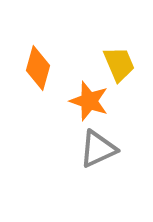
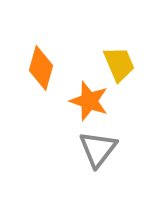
orange diamond: moved 3 px right
gray triangle: rotated 27 degrees counterclockwise
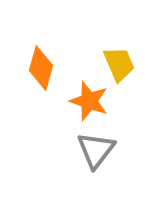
gray triangle: moved 2 px left, 1 px down
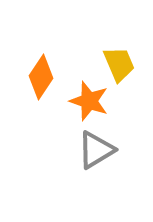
orange diamond: moved 9 px down; rotated 18 degrees clockwise
gray triangle: rotated 21 degrees clockwise
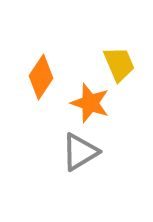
orange star: moved 1 px right, 2 px down
gray triangle: moved 16 px left, 2 px down
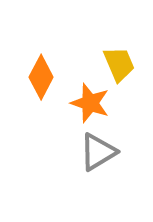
orange diamond: rotated 6 degrees counterclockwise
gray triangle: moved 18 px right
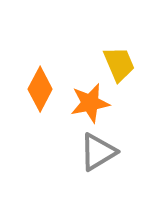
orange diamond: moved 1 px left, 12 px down
orange star: rotated 30 degrees counterclockwise
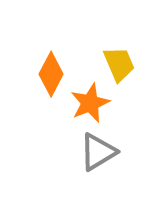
orange diamond: moved 11 px right, 15 px up
orange star: rotated 12 degrees counterclockwise
